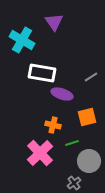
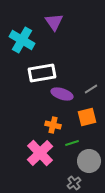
white rectangle: rotated 20 degrees counterclockwise
gray line: moved 12 px down
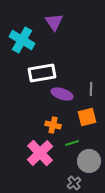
gray line: rotated 56 degrees counterclockwise
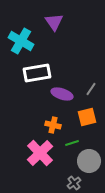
cyan cross: moved 1 px left, 1 px down
white rectangle: moved 5 px left
gray line: rotated 32 degrees clockwise
